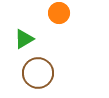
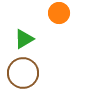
brown circle: moved 15 px left
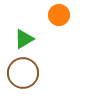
orange circle: moved 2 px down
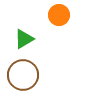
brown circle: moved 2 px down
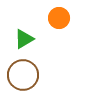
orange circle: moved 3 px down
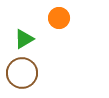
brown circle: moved 1 px left, 2 px up
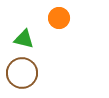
green triangle: rotated 45 degrees clockwise
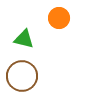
brown circle: moved 3 px down
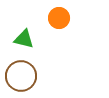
brown circle: moved 1 px left
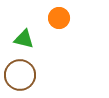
brown circle: moved 1 px left, 1 px up
